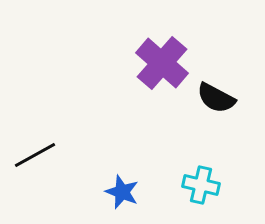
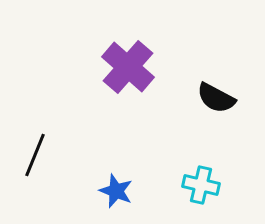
purple cross: moved 34 px left, 4 px down
black line: rotated 39 degrees counterclockwise
blue star: moved 6 px left, 1 px up
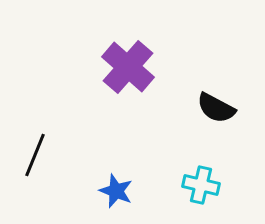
black semicircle: moved 10 px down
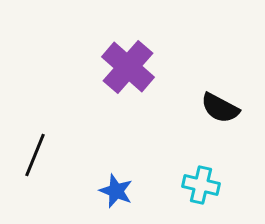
black semicircle: moved 4 px right
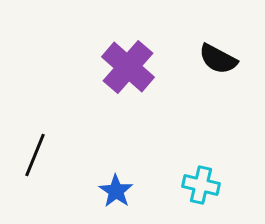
black semicircle: moved 2 px left, 49 px up
blue star: rotated 12 degrees clockwise
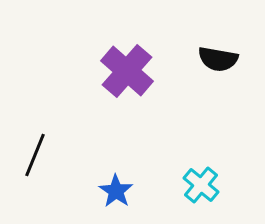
black semicircle: rotated 18 degrees counterclockwise
purple cross: moved 1 px left, 4 px down
cyan cross: rotated 27 degrees clockwise
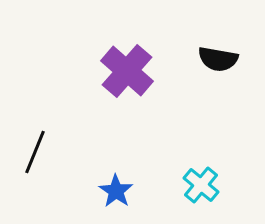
black line: moved 3 px up
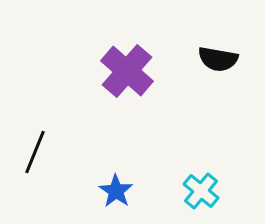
cyan cross: moved 6 px down
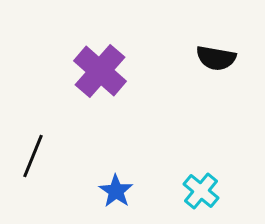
black semicircle: moved 2 px left, 1 px up
purple cross: moved 27 px left
black line: moved 2 px left, 4 px down
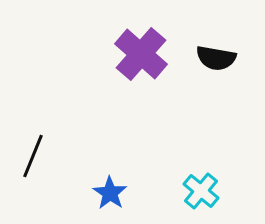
purple cross: moved 41 px right, 17 px up
blue star: moved 6 px left, 2 px down
